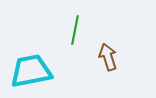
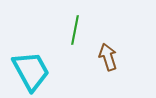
cyan trapezoid: rotated 72 degrees clockwise
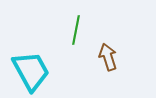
green line: moved 1 px right
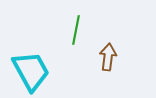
brown arrow: rotated 24 degrees clockwise
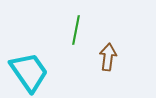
cyan trapezoid: moved 2 px left, 1 px down; rotated 6 degrees counterclockwise
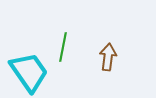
green line: moved 13 px left, 17 px down
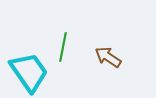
brown arrow: rotated 64 degrees counterclockwise
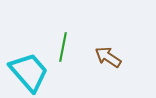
cyan trapezoid: rotated 6 degrees counterclockwise
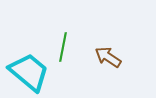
cyan trapezoid: rotated 9 degrees counterclockwise
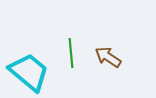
green line: moved 8 px right, 6 px down; rotated 16 degrees counterclockwise
